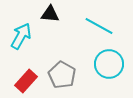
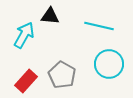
black triangle: moved 2 px down
cyan line: rotated 16 degrees counterclockwise
cyan arrow: moved 3 px right, 1 px up
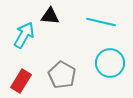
cyan line: moved 2 px right, 4 px up
cyan circle: moved 1 px right, 1 px up
red rectangle: moved 5 px left; rotated 10 degrees counterclockwise
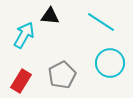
cyan line: rotated 20 degrees clockwise
gray pentagon: rotated 16 degrees clockwise
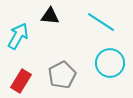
cyan arrow: moved 6 px left, 1 px down
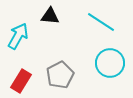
gray pentagon: moved 2 px left
